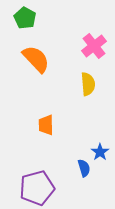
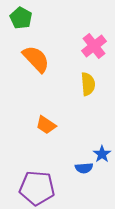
green pentagon: moved 4 px left
orange trapezoid: rotated 55 degrees counterclockwise
blue star: moved 2 px right, 2 px down
blue semicircle: rotated 102 degrees clockwise
purple pentagon: rotated 20 degrees clockwise
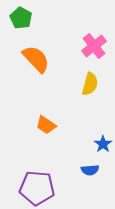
yellow semicircle: moved 2 px right; rotated 20 degrees clockwise
blue star: moved 1 px right, 10 px up
blue semicircle: moved 6 px right, 2 px down
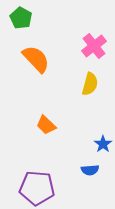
orange trapezoid: rotated 10 degrees clockwise
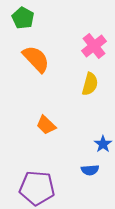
green pentagon: moved 2 px right
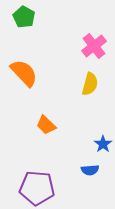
green pentagon: moved 1 px right, 1 px up
orange semicircle: moved 12 px left, 14 px down
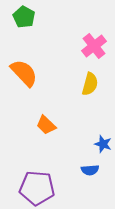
blue star: rotated 18 degrees counterclockwise
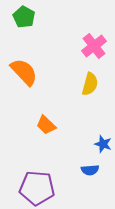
orange semicircle: moved 1 px up
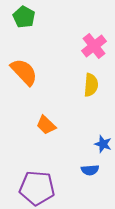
yellow semicircle: moved 1 px right, 1 px down; rotated 10 degrees counterclockwise
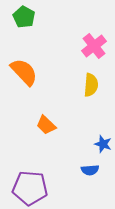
purple pentagon: moved 7 px left
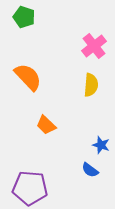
green pentagon: rotated 10 degrees counterclockwise
orange semicircle: moved 4 px right, 5 px down
blue star: moved 2 px left, 1 px down
blue semicircle: rotated 42 degrees clockwise
